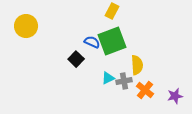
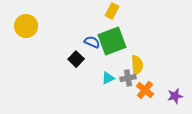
gray cross: moved 4 px right, 3 px up
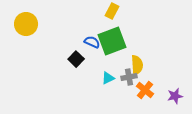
yellow circle: moved 2 px up
gray cross: moved 1 px right, 1 px up
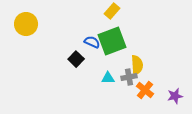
yellow rectangle: rotated 14 degrees clockwise
cyan triangle: rotated 24 degrees clockwise
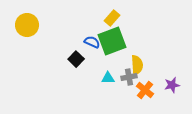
yellow rectangle: moved 7 px down
yellow circle: moved 1 px right, 1 px down
purple star: moved 3 px left, 11 px up
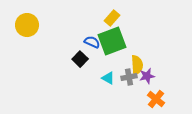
black square: moved 4 px right
cyan triangle: rotated 32 degrees clockwise
purple star: moved 25 px left, 9 px up
orange cross: moved 11 px right, 9 px down
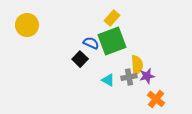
blue semicircle: moved 1 px left, 1 px down
cyan triangle: moved 2 px down
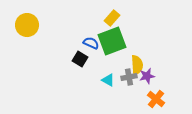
black square: rotated 14 degrees counterclockwise
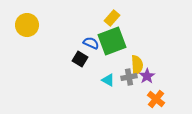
purple star: rotated 21 degrees counterclockwise
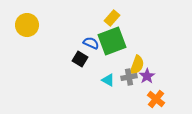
yellow semicircle: rotated 24 degrees clockwise
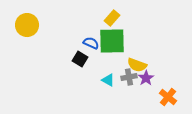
green square: rotated 20 degrees clockwise
yellow semicircle: rotated 90 degrees clockwise
purple star: moved 1 px left, 2 px down
orange cross: moved 12 px right, 2 px up
